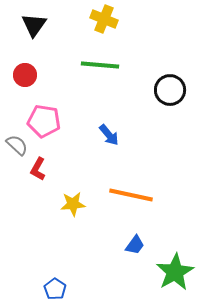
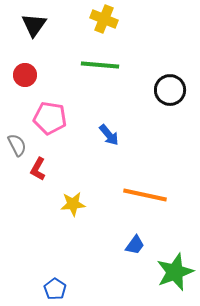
pink pentagon: moved 6 px right, 3 px up
gray semicircle: rotated 20 degrees clockwise
orange line: moved 14 px right
green star: rotated 9 degrees clockwise
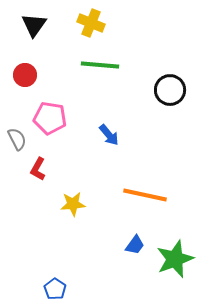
yellow cross: moved 13 px left, 4 px down
gray semicircle: moved 6 px up
green star: moved 13 px up
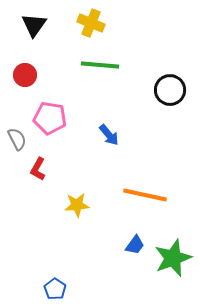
yellow star: moved 4 px right, 1 px down
green star: moved 2 px left, 1 px up
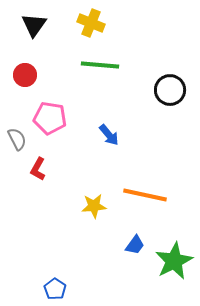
yellow star: moved 17 px right, 1 px down
green star: moved 1 px right, 3 px down; rotated 6 degrees counterclockwise
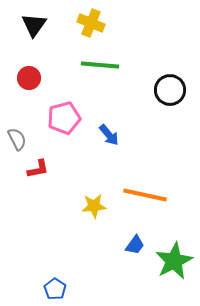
red circle: moved 4 px right, 3 px down
pink pentagon: moved 14 px right; rotated 24 degrees counterclockwise
red L-shape: rotated 130 degrees counterclockwise
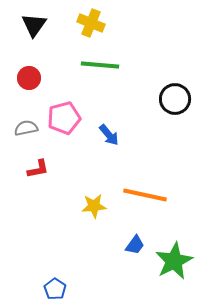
black circle: moved 5 px right, 9 px down
gray semicircle: moved 9 px right, 11 px up; rotated 75 degrees counterclockwise
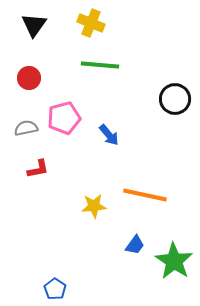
green star: rotated 12 degrees counterclockwise
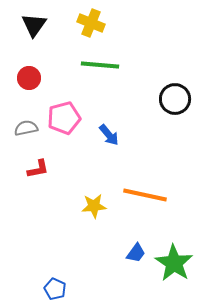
blue trapezoid: moved 1 px right, 8 px down
green star: moved 2 px down
blue pentagon: rotated 10 degrees counterclockwise
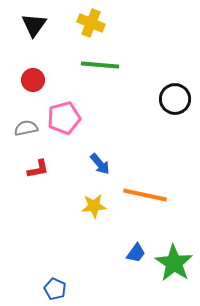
red circle: moved 4 px right, 2 px down
blue arrow: moved 9 px left, 29 px down
